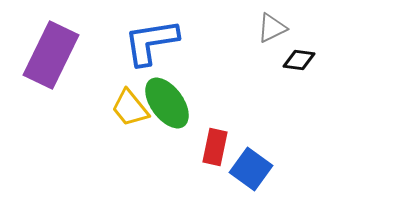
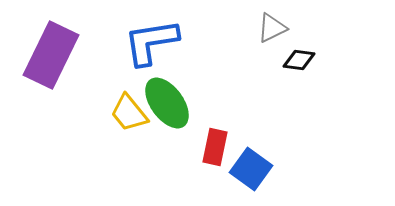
yellow trapezoid: moved 1 px left, 5 px down
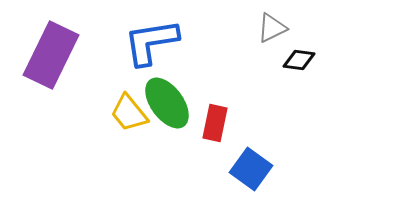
red rectangle: moved 24 px up
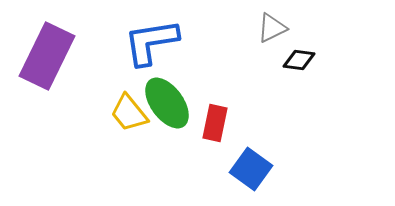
purple rectangle: moved 4 px left, 1 px down
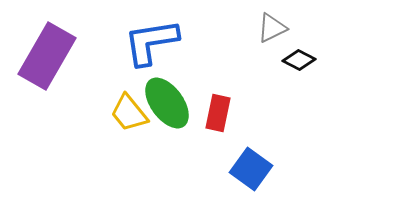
purple rectangle: rotated 4 degrees clockwise
black diamond: rotated 20 degrees clockwise
red rectangle: moved 3 px right, 10 px up
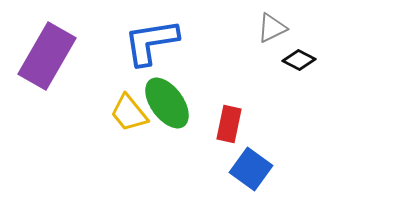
red rectangle: moved 11 px right, 11 px down
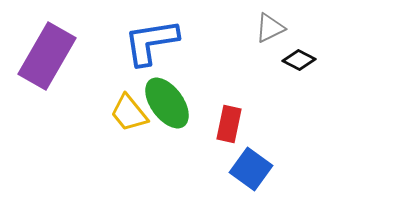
gray triangle: moved 2 px left
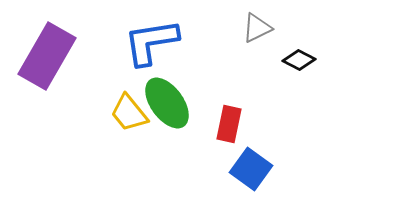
gray triangle: moved 13 px left
